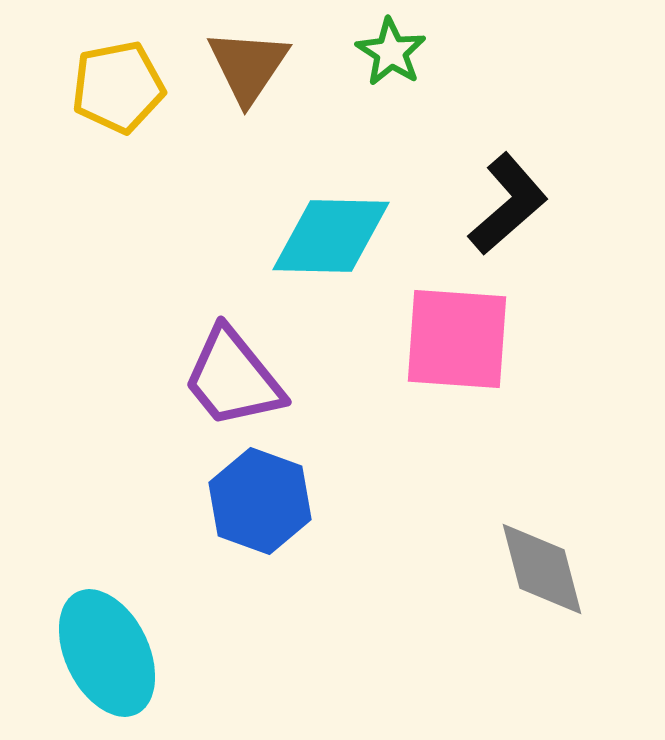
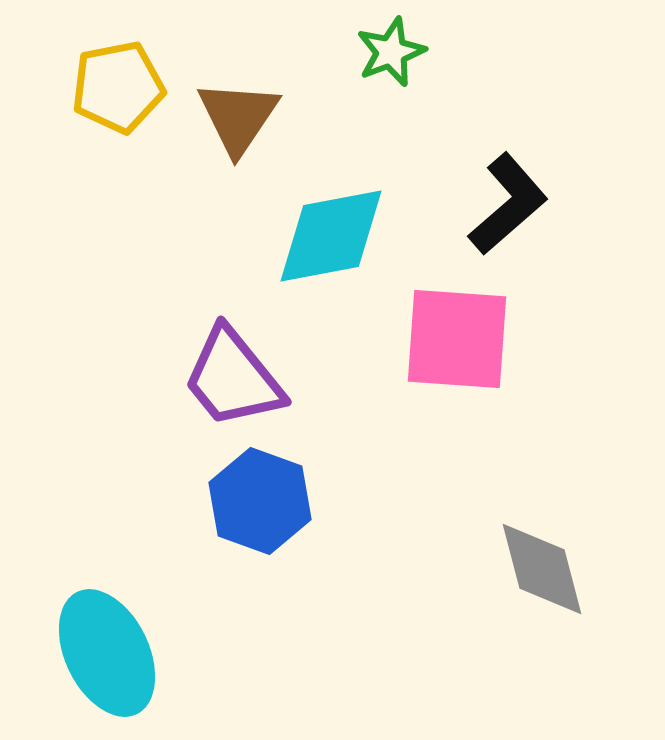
green star: rotated 18 degrees clockwise
brown triangle: moved 10 px left, 51 px down
cyan diamond: rotated 12 degrees counterclockwise
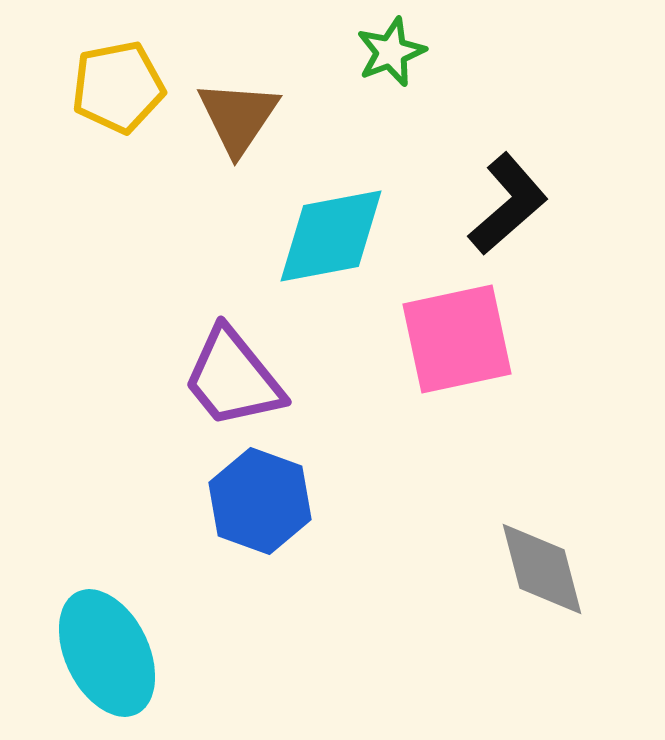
pink square: rotated 16 degrees counterclockwise
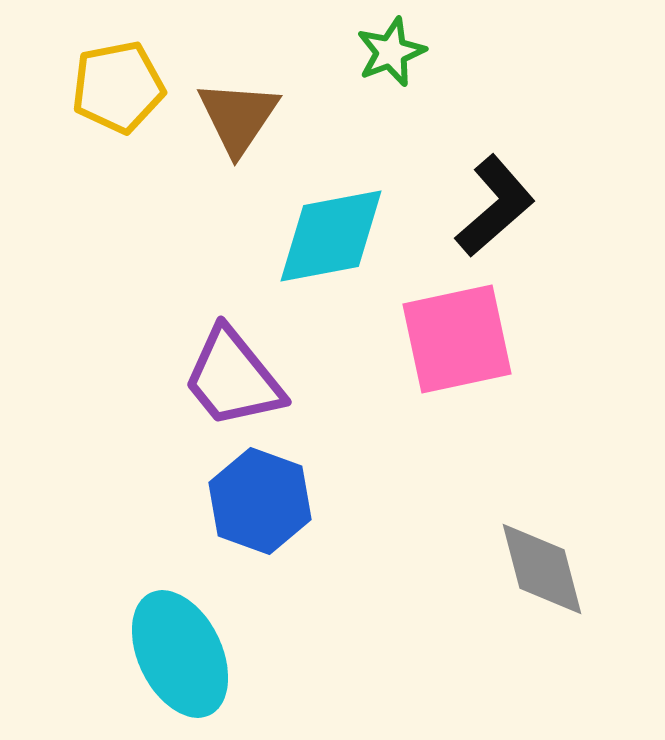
black L-shape: moved 13 px left, 2 px down
cyan ellipse: moved 73 px right, 1 px down
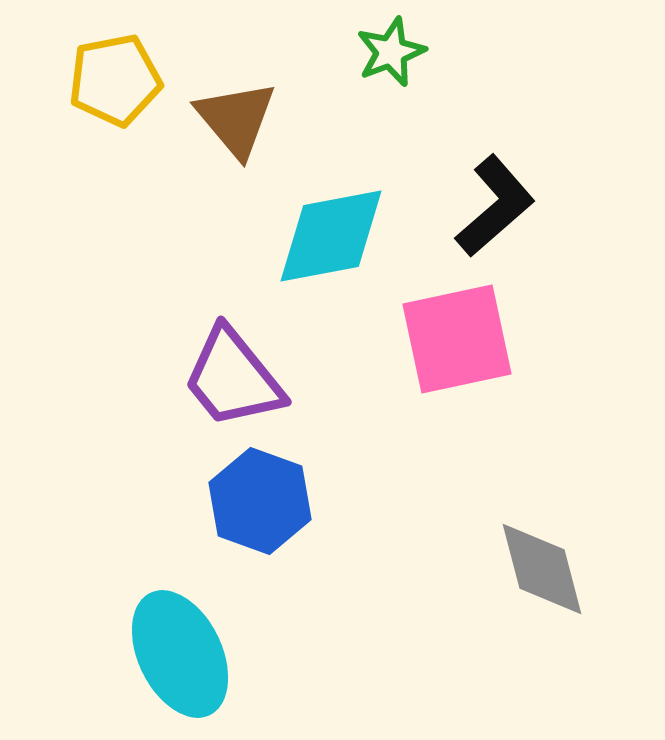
yellow pentagon: moved 3 px left, 7 px up
brown triangle: moved 2 px left, 2 px down; rotated 14 degrees counterclockwise
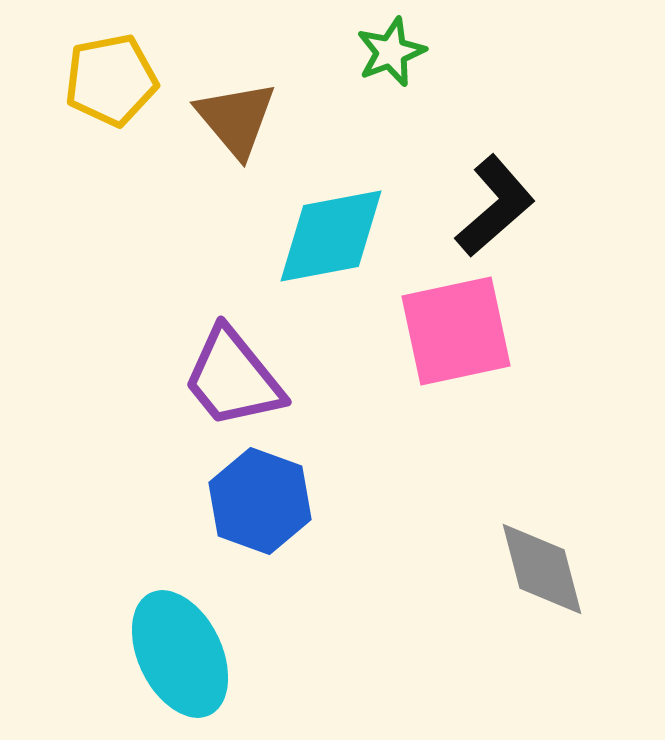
yellow pentagon: moved 4 px left
pink square: moved 1 px left, 8 px up
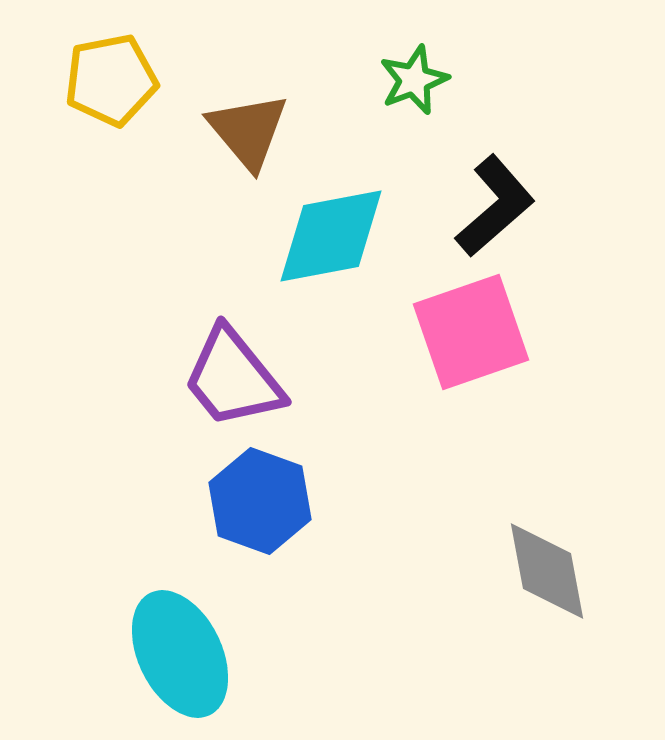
green star: moved 23 px right, 28 px down
brown triangle: moved 12 px right, 12 px down
pink square: moved 15 px right, 1 px down; rotated 7 degrees counterclockwise
gray diamond: moved 5 px right, 2 px down; rotated 4 degrees clockwise
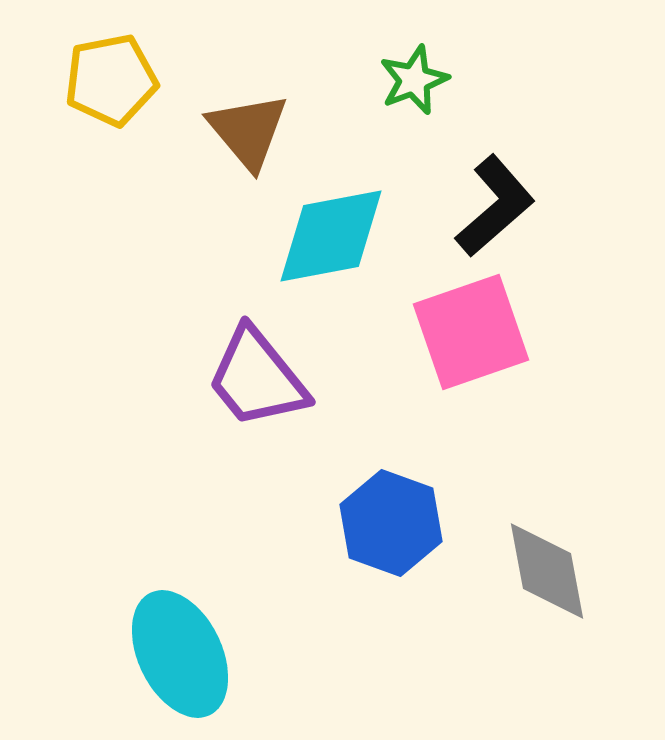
purple trapezoid: moved 24 px right
blue hexagon: moved 131 px right, 22 px down
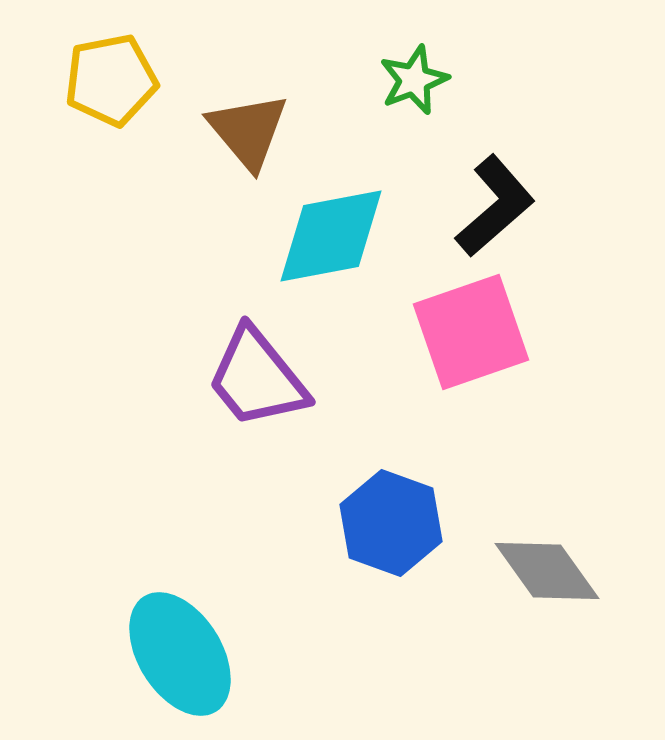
gray diamond: rotated 25 degrees counterclockwise
cyan ellipse: rotated 6 degrees counterclockwise
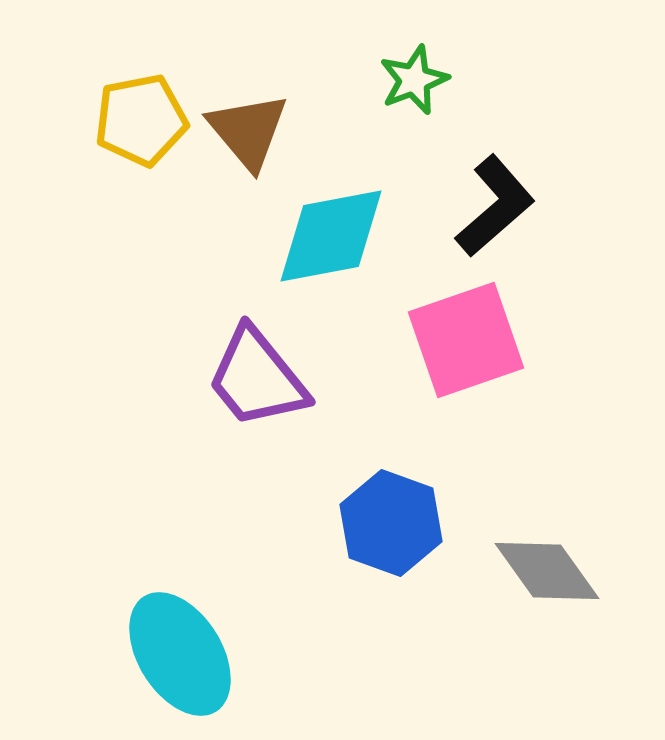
yellow pentagon: moved 30 px right, 40 px down
pink square: moved 5 px left, 8 px down
